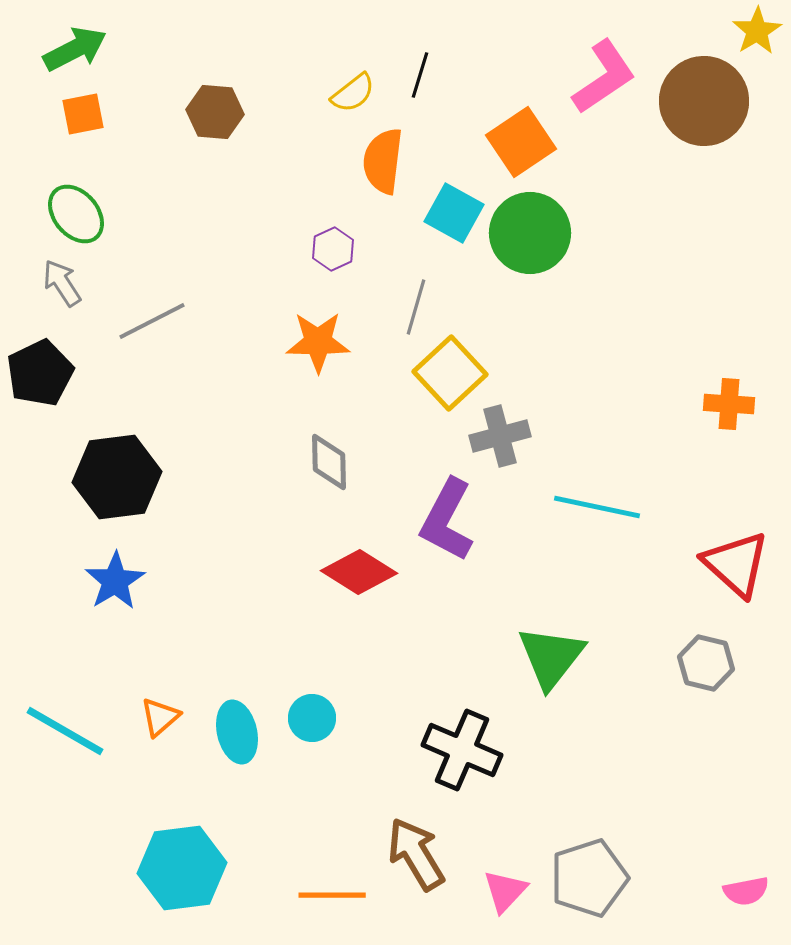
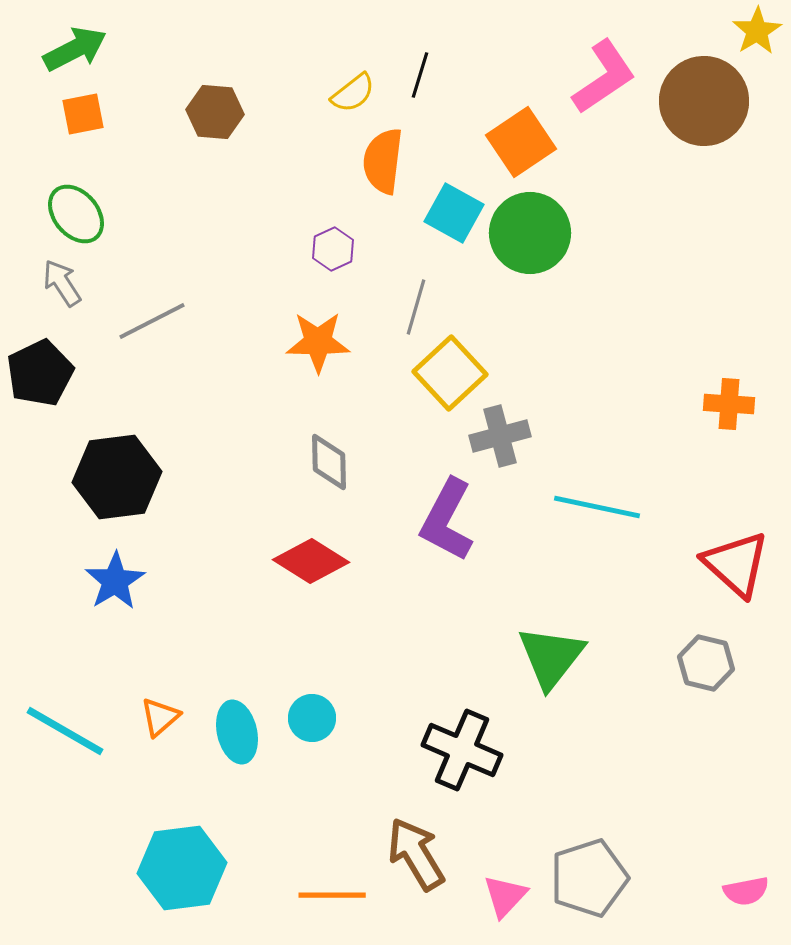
red diamond at (359, 572): moved 48 px left, 11 px up
pink triangle at (505, 891): moved 5 px down
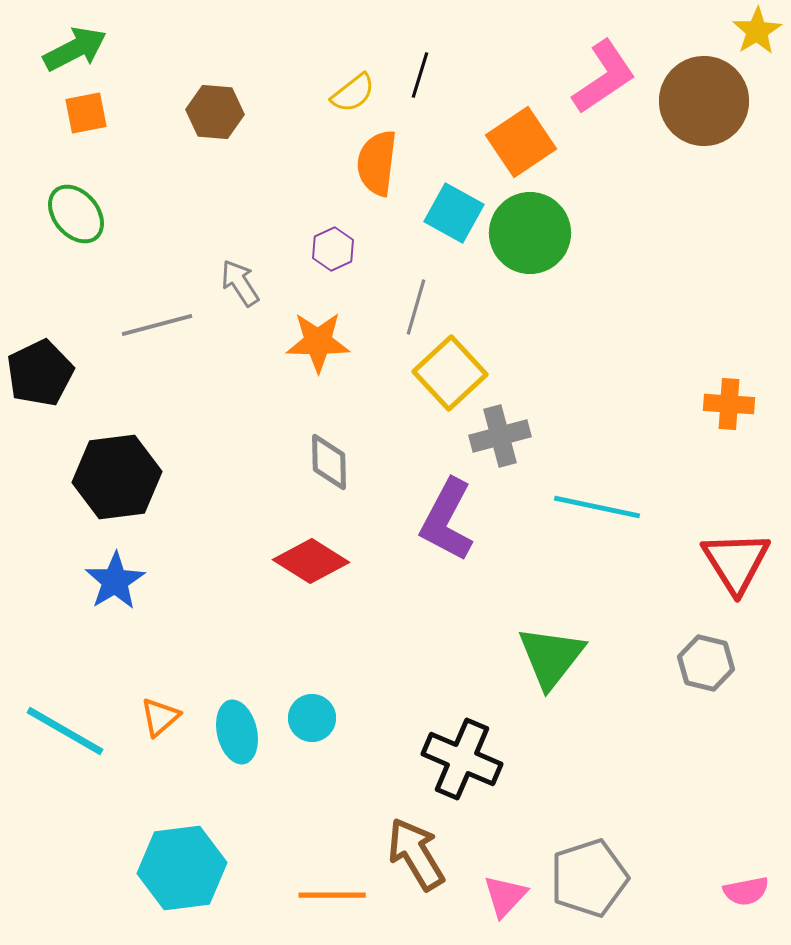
orange square at (83, 114): moved 3 px right, 1 px up
orange semicircle at (383, 161): moved 6 px left, 2 px down
gray arrow at (62, 283): moved 178 px right
gray line at (152, 321): moved 5 px right, 4 px down; rotated 12 degrees clockwise
red triangle at (736, 564): moved 2 px up; rotated 16 degrees clockwise
black cross at (462, 750): moved 9 px down
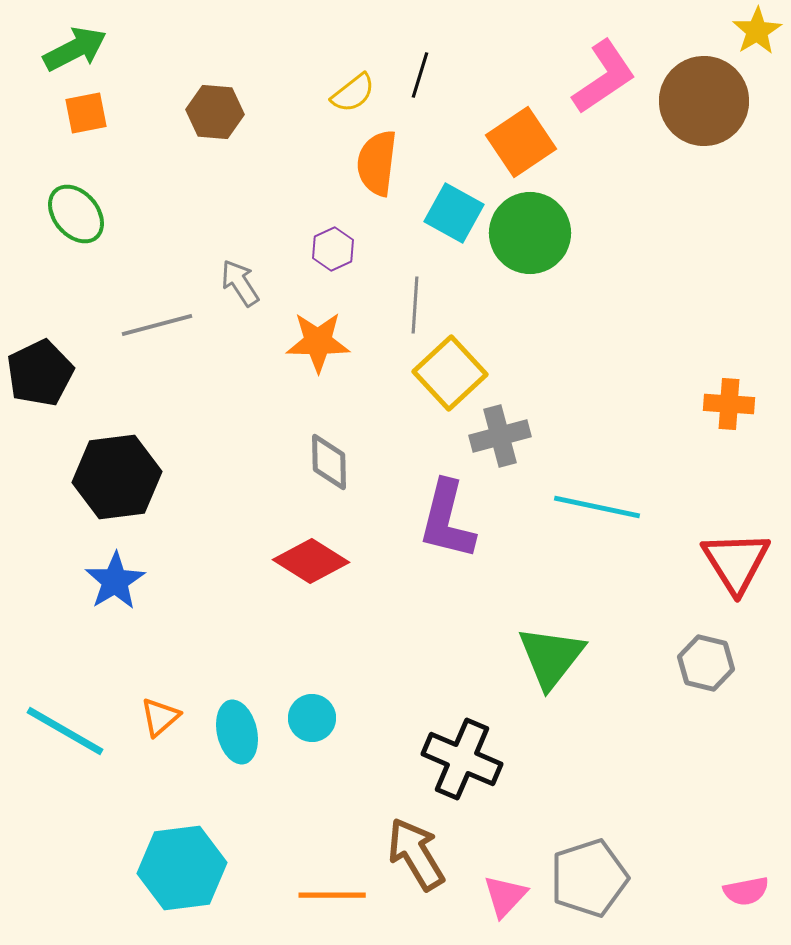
gray line at (416, 307): moved 1 px left, 2 px up; rotated 12 degrees counterclockwise
purple L-shape at (447, 520): rotated 14 degrees counterclockwise
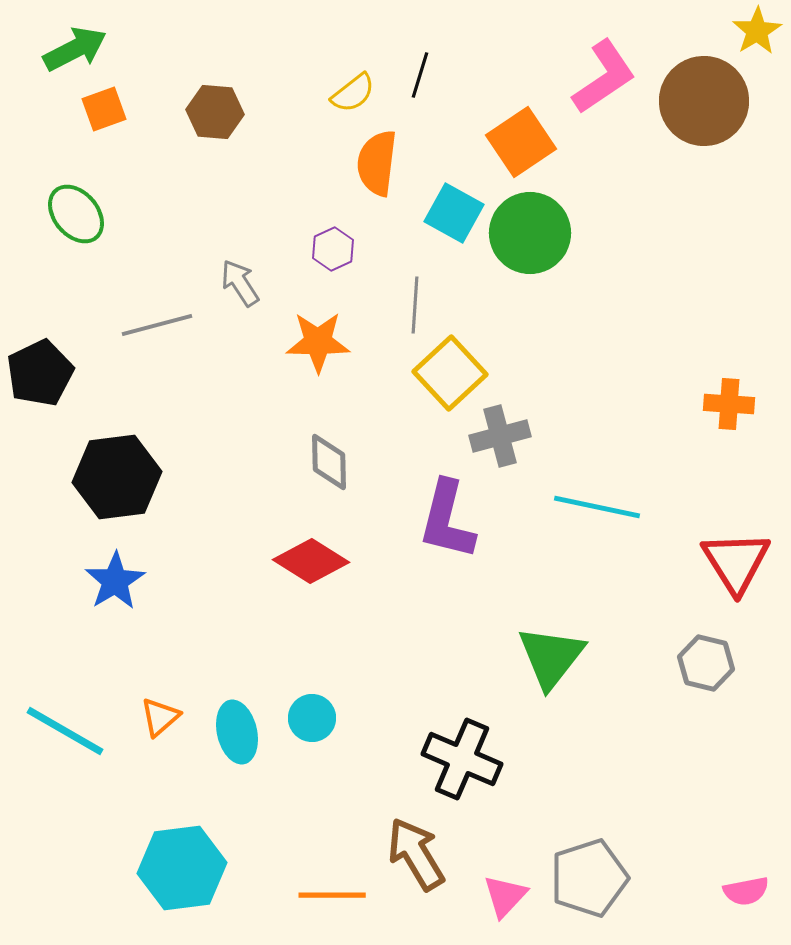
orange square at (86, 113): moved 18 px right, 4 px up; rotated 9 degrees counterclockwise
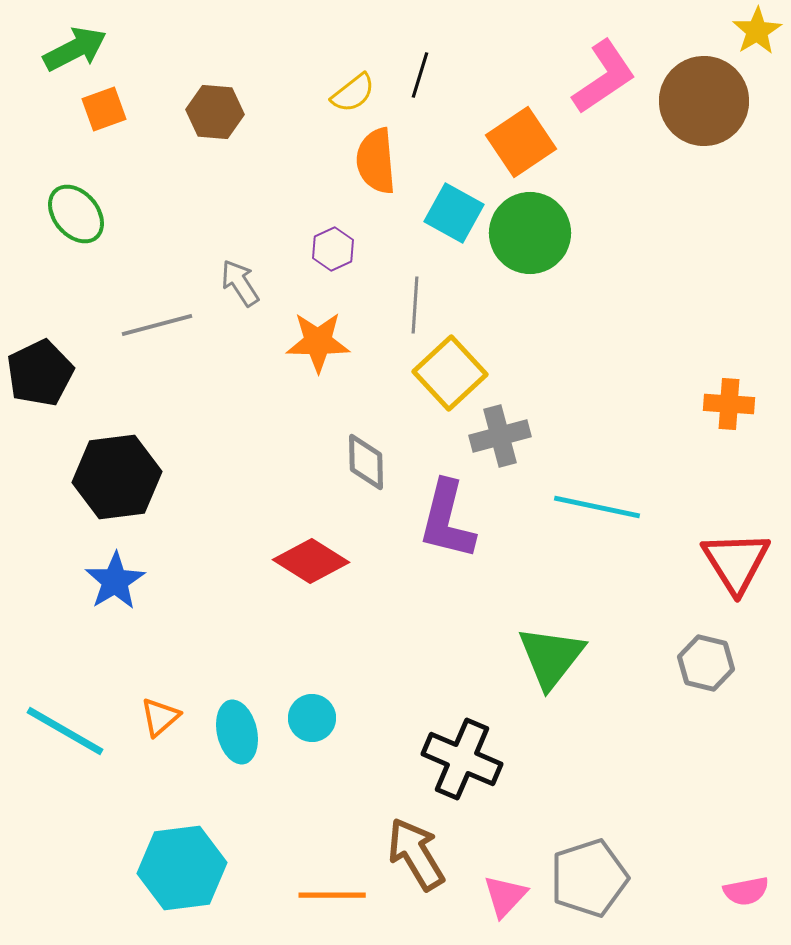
orange semicircle at (377, 163): moved 1 px left, 2 px up; rotated 12 degrees counterclockwise
gray diamond at (329, 462): moved 37 px right
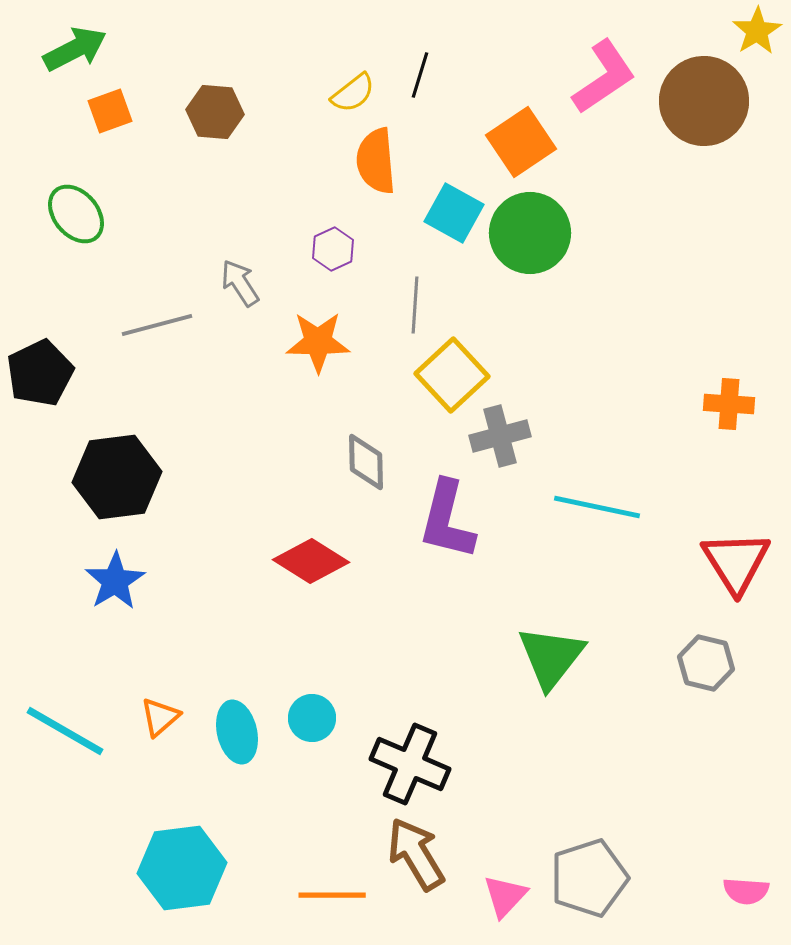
orange square at (104, 109): moved 6 px right, 2 px down
yellow square at (450, 373): moved 2 px right, 2 px down
black cross at (462, 759): moved 52 px left, 5 px down
pink semicircle at (746, 891): rotated 15 degrees clockwise
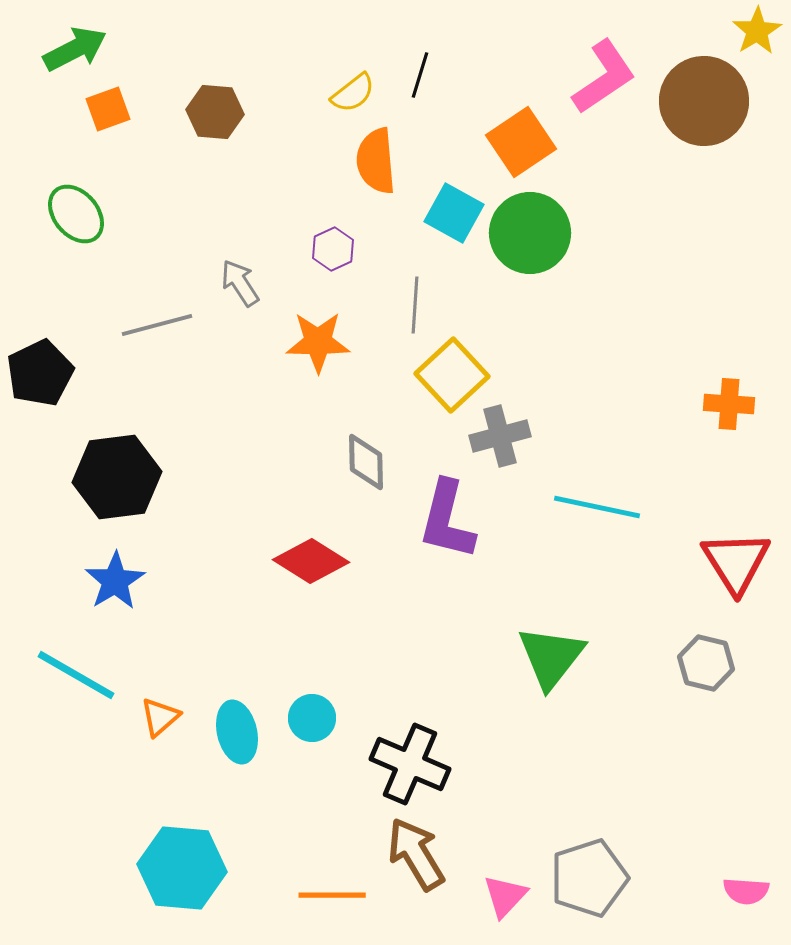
orange square at (110, 111): moved 2 px left, 2 px up
cyan line at (65, 731): moved 11 px right, 56 px up
cyan hexagon at (182, 868): rotated 12 degrees clockwise
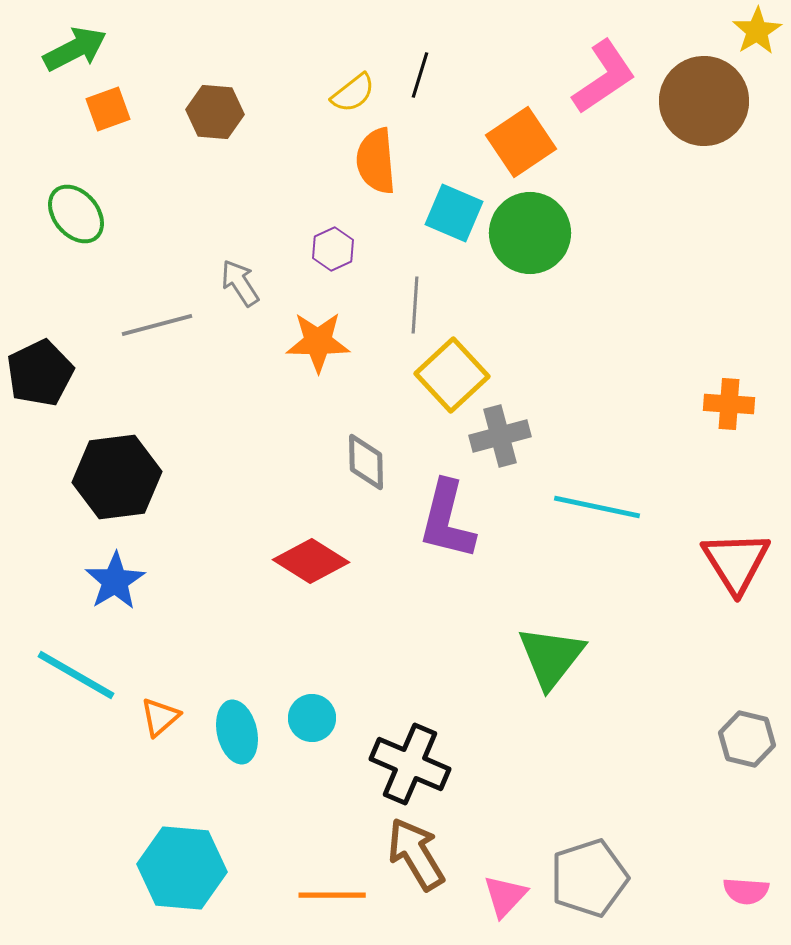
cyan square at (454, 213): rotated 6 degrees counterclockwise
gray hexagon at (706, 663): moved 41 px right, 76 px down
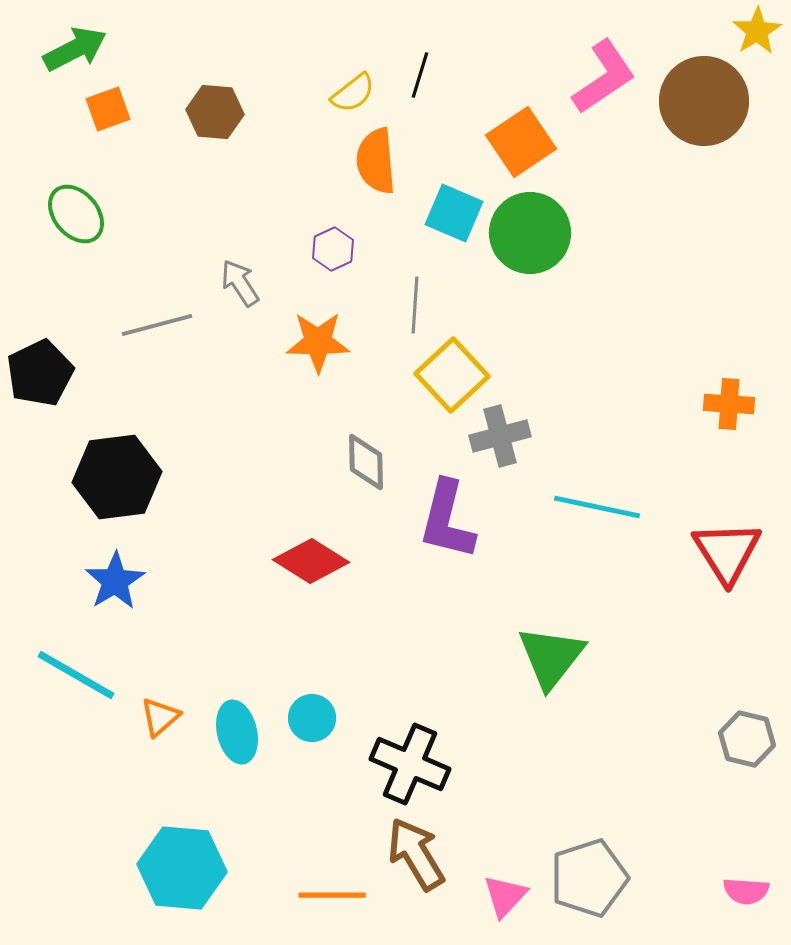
red triangle at (736, 562): moved 9 px left, 10 px up
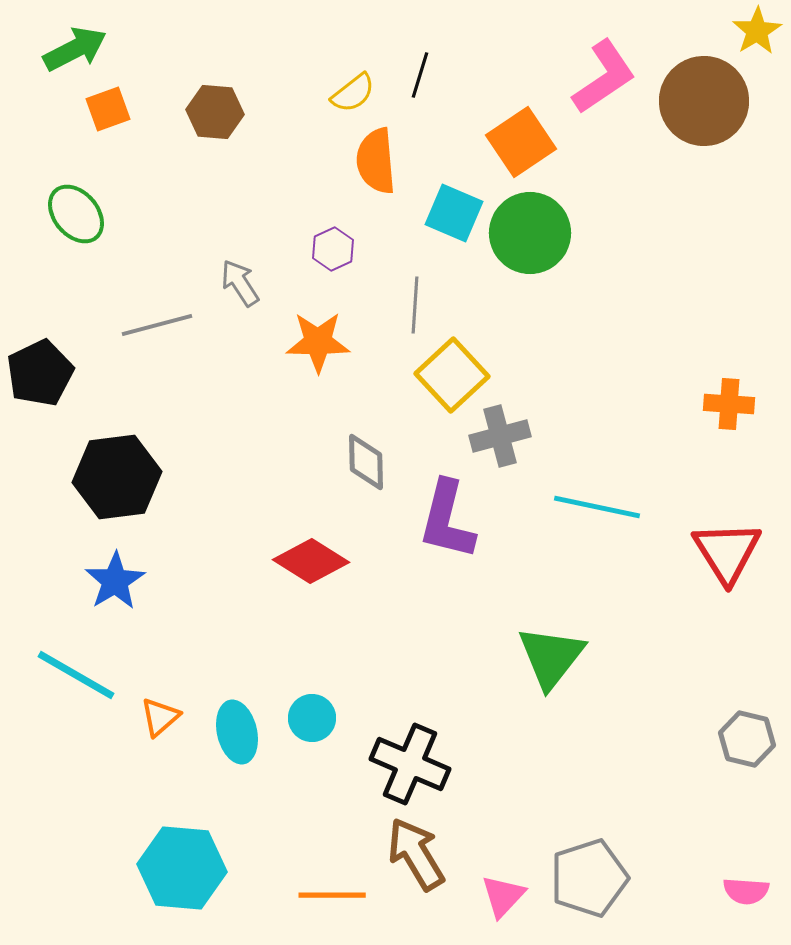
pink triangle at (505, 896): moved 2 px left
